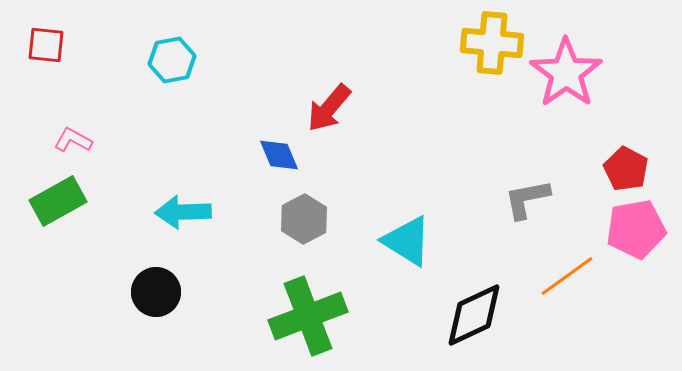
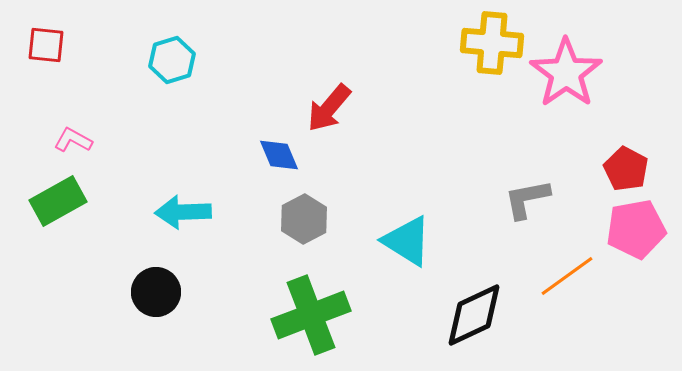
cyan hexagon: rotated 6 degrees counterclockwise
green cross: moved 3 px right, 1 px up
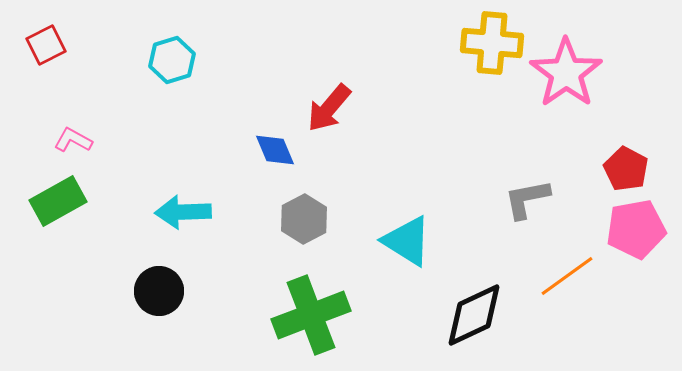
red square: rotated 33 degrees counterclockwise
blue diamond: moved 4 px left, 5 px up
black circle: moved 3 px right, 1 px up
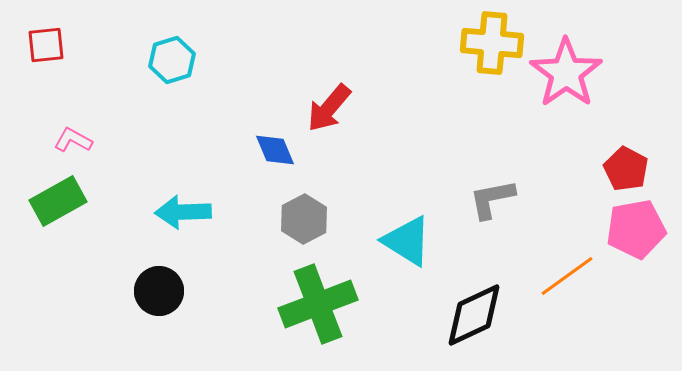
red square: rotated 21 degrees clockwise
gray L-shape: moved 35 px left
green cross: moved 7 px right, 11 px up
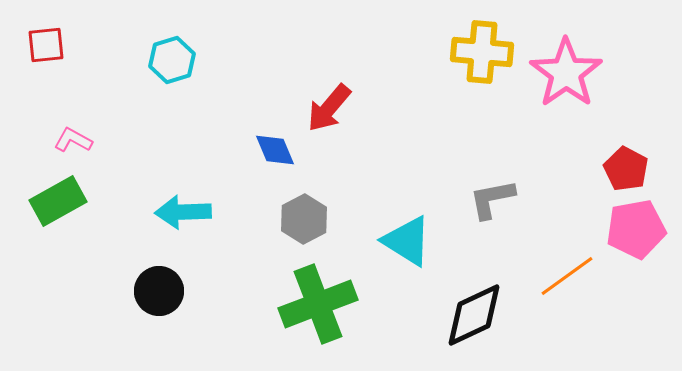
yellow cross: moved 10 px left, 9 px down
